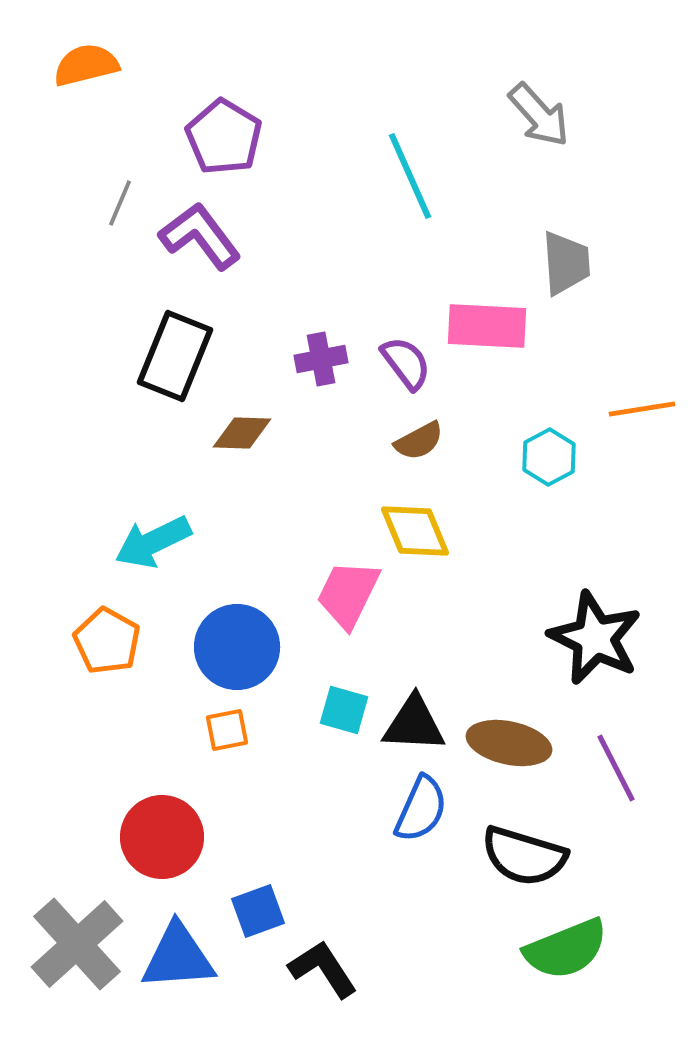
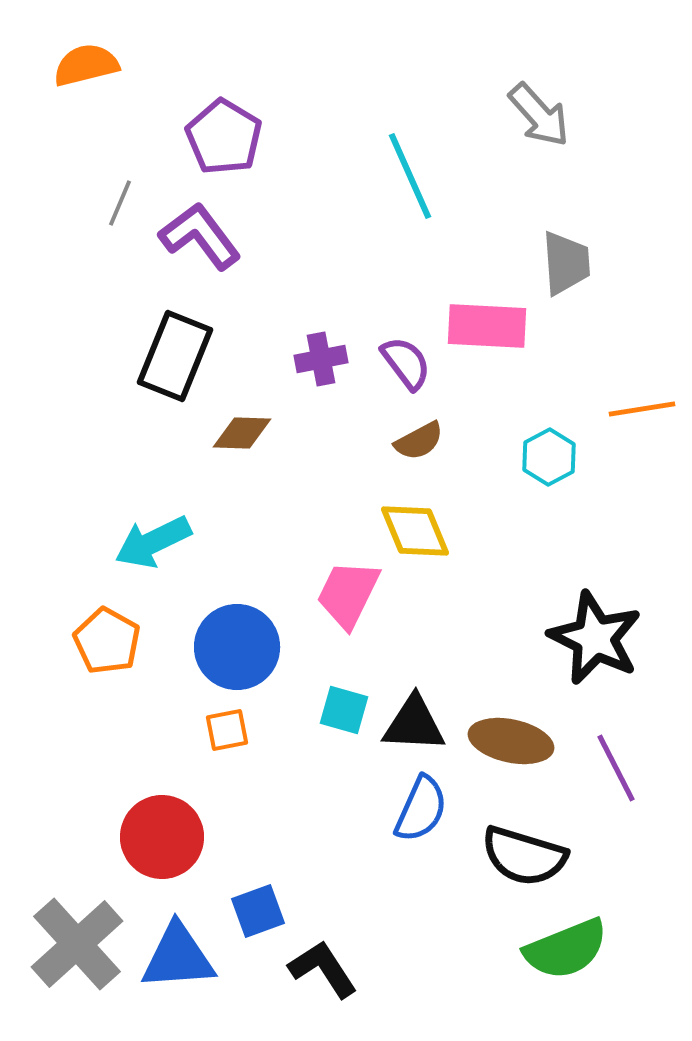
brown ellipse: moved 2 px right, 2 px up
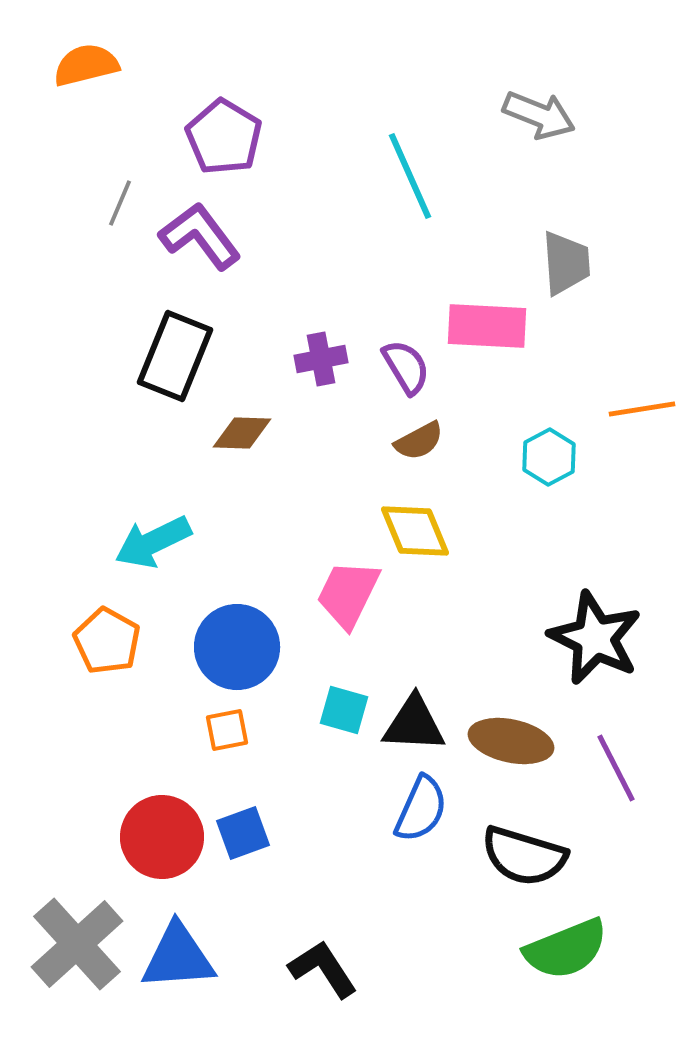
gray arrow: rotated 26 degrees counterclockwise
purple semicircle: moved 4 px down; rotated 6 degrees clockwise
blue square: moved 15 px left, 78 px up
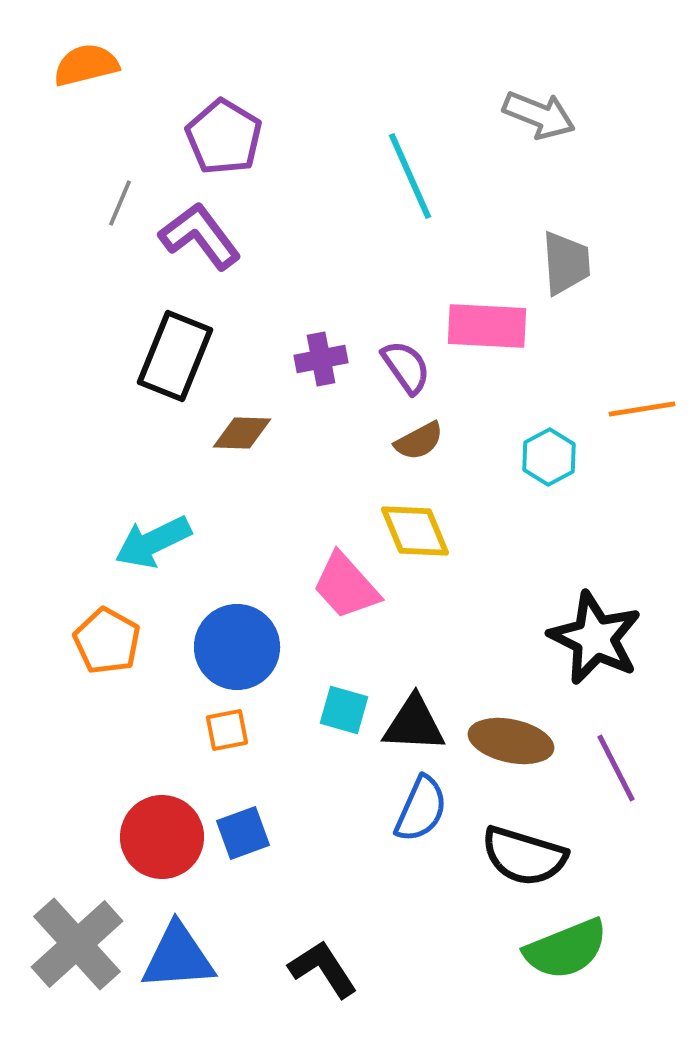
purple semicircle: rotated 4 degrees counterclockwise
pink trapezoid: moved 2 px left, 8 px up; rotated 68 degrees counterclockwise
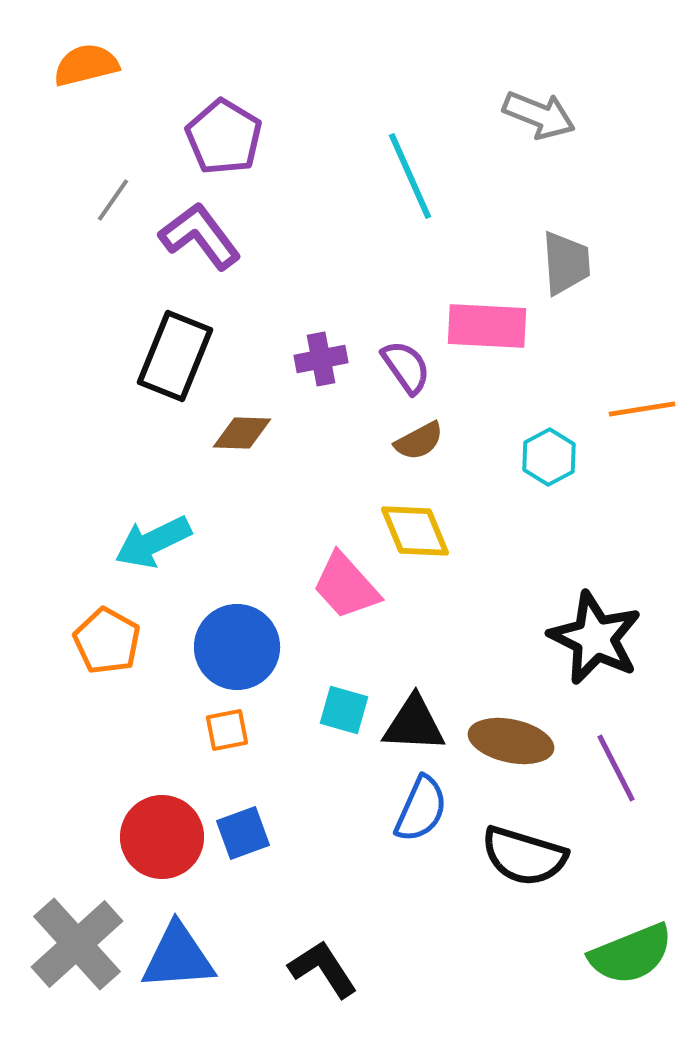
gray line: moved 7 px left, 3 px up; rotated 12 degrees clockwise
green semicircle: moved 65 px right, 5 px down
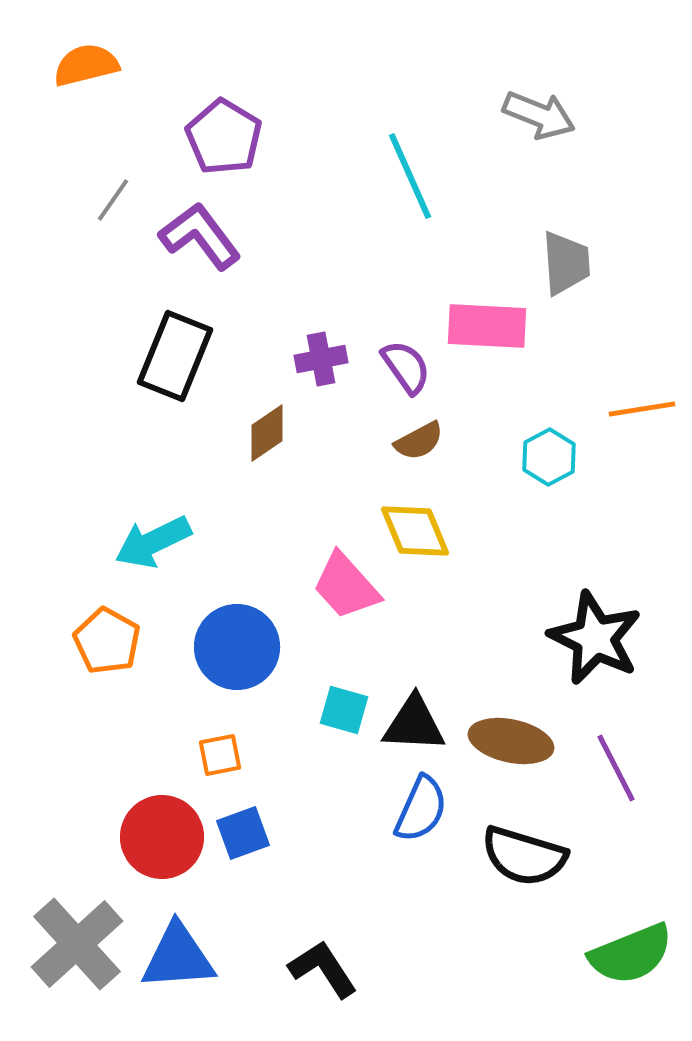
brown diamond: moved 25 px right; rotated 36 degrees counterclockwise
orange square: moved 7 px left, 25 px down
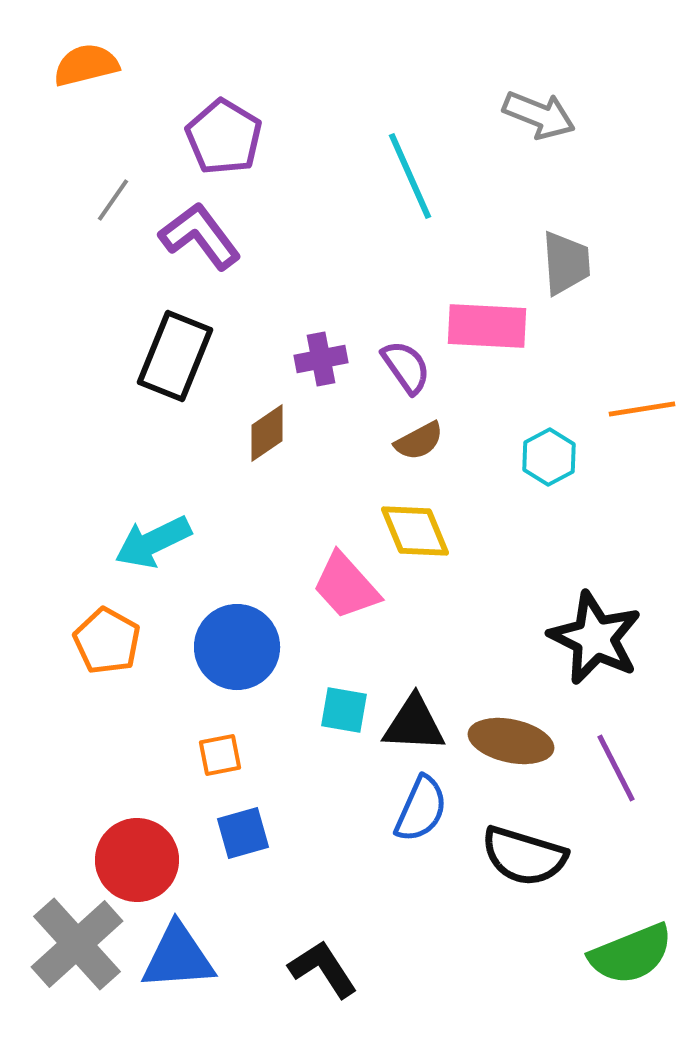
cyan square: rotated 6 degrees counterclockwise
blue square: rotated 4 degrees clockwise
red circle: moved 25 px left, 23 px down
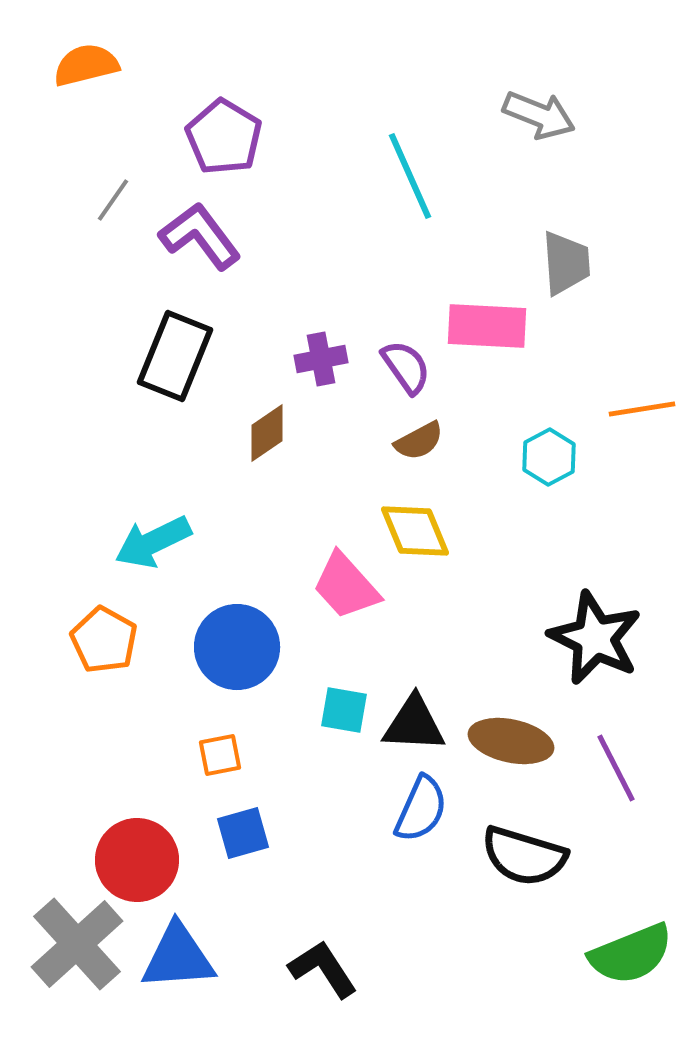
orange pentagon: moved 3 px left, 1 px up
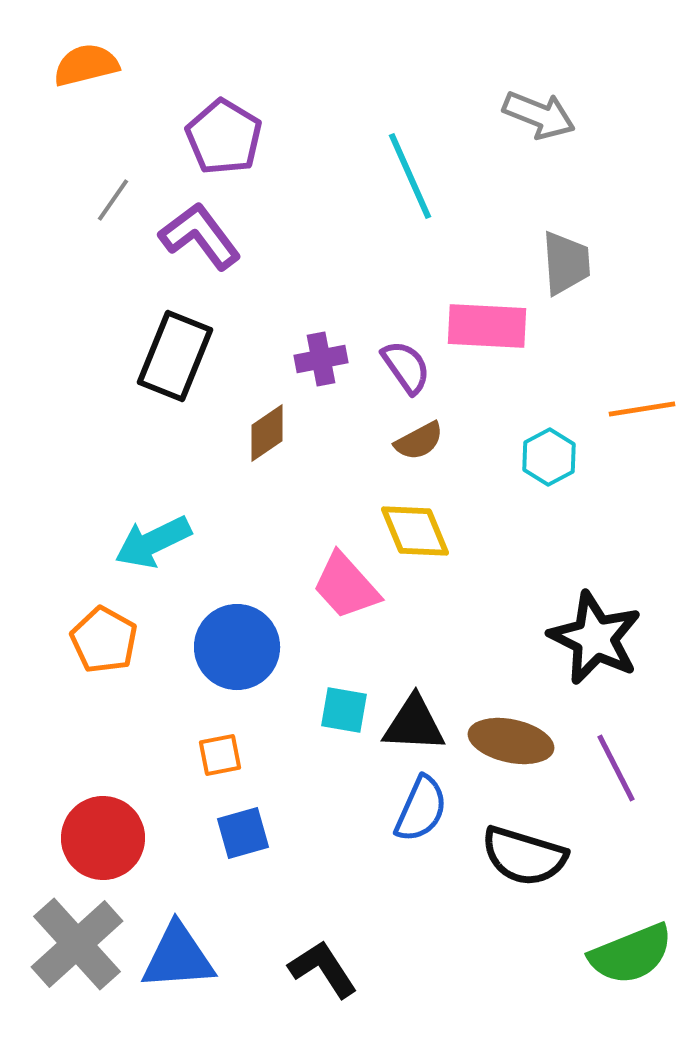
red circle: moved 34 px left, 22 px up
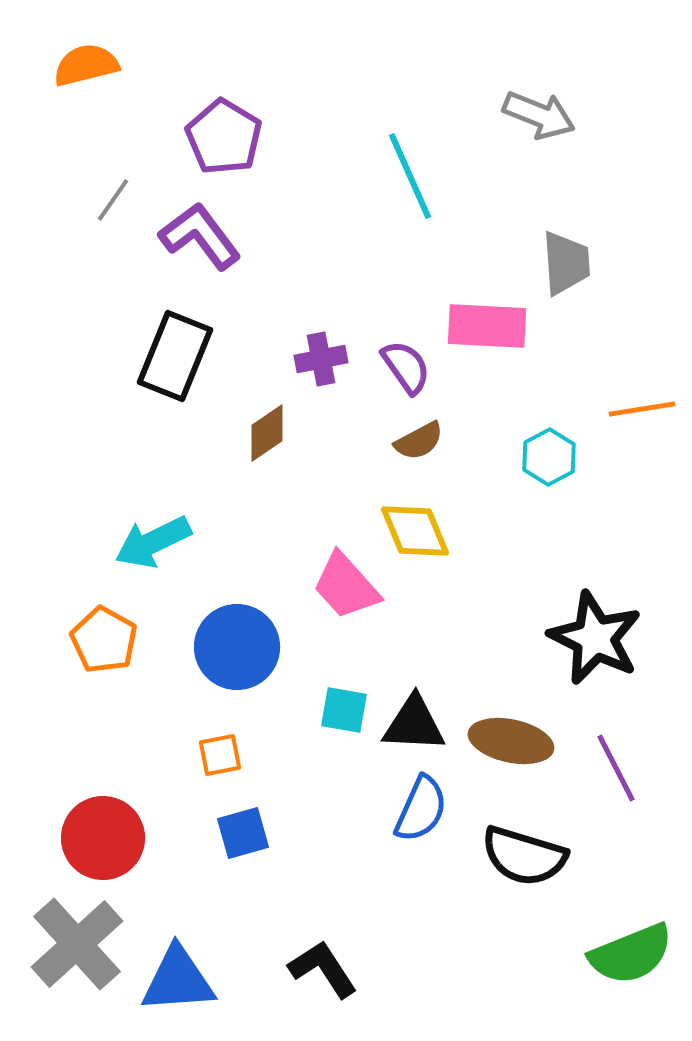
blue triangle: moved 23 px down
